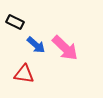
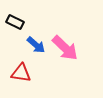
red triangle: moved 3 px left, 1 px up
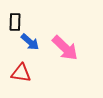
black rectangle: rotated 66 degrees clockwise
blue arrow: moved 6 px left, 3 px up
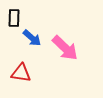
black rectangle: moved 1 px left, 4 px up
blue arrow: moved 2 px right, 4 px up
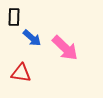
black rectangle: moved 1 px up
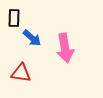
black rectangle: moved 1 px down
pink arrow: rotated 36 degrees clockwise
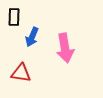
black rectangle: moved 1 px up
blue arrow: moved 1 px up; rotated 72 degrees clockwise
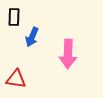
pink arrow: moved 3 px right, 6 px down; rotated 12 degrees clockwise
red triangle: moved 5 px left, 6 px down
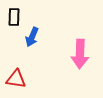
pink arrow: moved 12 px right
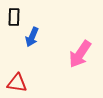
pink arrow: rotated 32 degrees clockwise
red triangle: moved 1 px right, 4 px down
